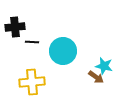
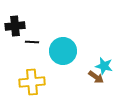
black cross: moved 1 px up
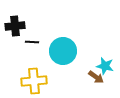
cyan star: moved 1 px right
yellow cross: moved 2 px right, 1 px up
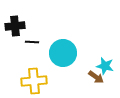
cyan circle: moved 2 px down
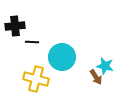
cyan circle: moved 1 px left, 4 px down
brown arrow: rotated 21 degrees clockwise
yellow cross: moved 2 px right, 2 px up; rotated 20 degrees clockwise
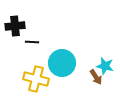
cyan circle: moved 6 px down
